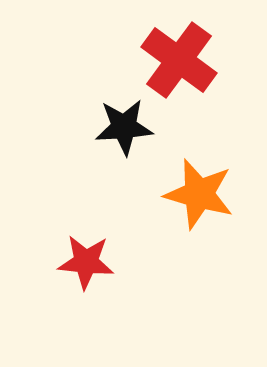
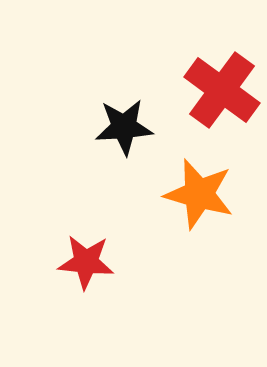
red cross: moved 43 px right, 30 px down
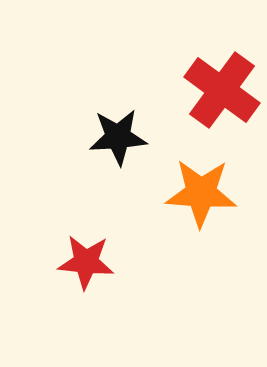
black star: moved 6 px left, 10 px down
orange star: moved 2 px right, 1 px up; rotated 12 degrees counterclockwise
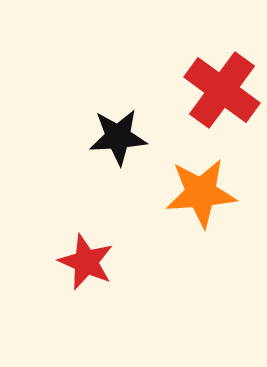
orange star: rotated 8 degrees counterclockwise
red star: rotated 18 degrees clockwise
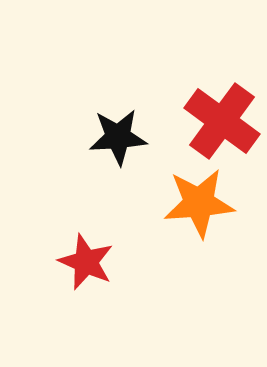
red cross: moved 31 px down
orange star: moved 2 px left, 10 px down
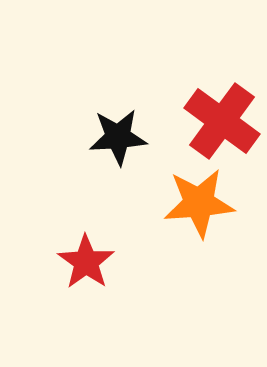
red star: rotated 12 degrees clockwise
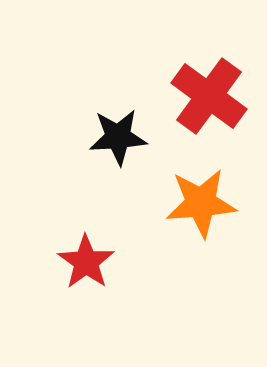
red cross: moved 13 px left, 25 px up
orange star: moved 2 px right
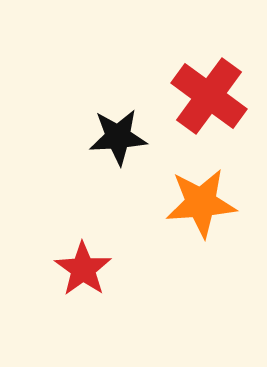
red star: moved 3 px left, 7 px down
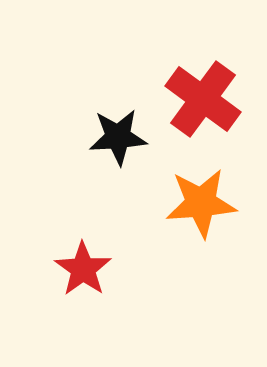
red cross: moved 6 px left, 3 px down
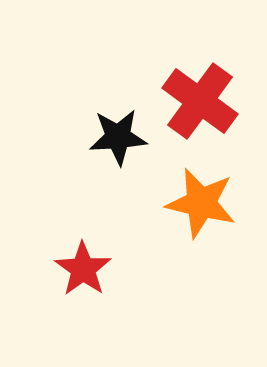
red cross: moved 3 px left, 2 px down
orange star: rotated 18 degrees clockwise
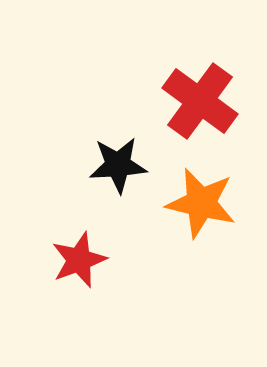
black star: moved 28 px down
red star: moved 4 px left, 9 px up; rotated 16 degrees clockwise
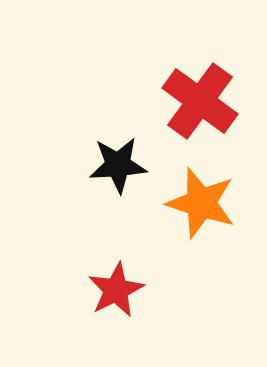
orange star: rotated 4 degrees clockwise
red star: moved 37 px right, 30 px down; rotated 6 degrees counterclockwise
